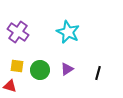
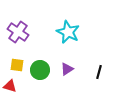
yellow square: moved 1 px up
black line: moved 1 px right, 1 px up
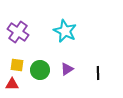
cyan star: moved 3 px left, 1 px up
black line: moved 1 px left, 1 px down; rotated 16 degrees counterclockwise
red triangle: moved 2 px right, 2 px up; rotated 16 degrees counterclockwise
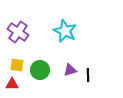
purple triangle: moved 3 px right, 1 px down; rotated 16 degrees clockwise
black line: moved 10 px left, 2 px down
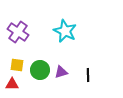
purple triangle: moved 9 px left, 2 px down
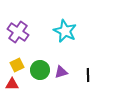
yellow square: rotated 32 degrees counterclockwise
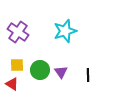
cyan star: rotated 30 degrees clockwise
yellow square: rotated 24 degrees clockwise
purple triangle: rotated 48 degrees counterclockwise
red triangle: rotated 32 degrees clockwise
